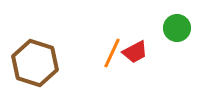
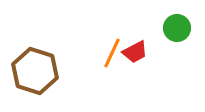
brown hexagon: moved 8 px down
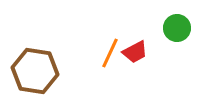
orange line: moved 2 px left
brown hexagon: rotated 9 degrees counterclockwise
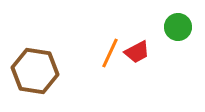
green circle: moved 1 px right, 1 px up
red trapezoid: moved 2 px right
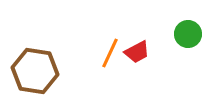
green circle: moved 10 px right, 7 px down
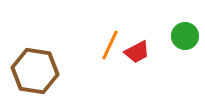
green circle: moved 3 px left, 2 px down
orange line: moved 8 px up
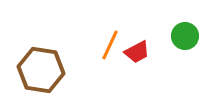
brown hexagon: moved 6 px right, 1 px up
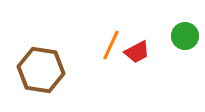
orange line: moved 1 px right
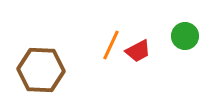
red trapezoid: moved 1 px right, 1 px up
brown hexagon: rotated 6 degrees counterclockwise
